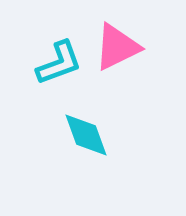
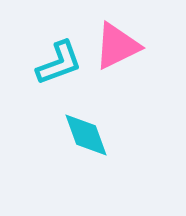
pink triangle: moved 1 px up
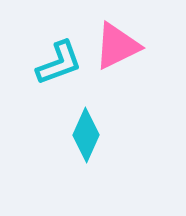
cyan diamond: rotated 44 degrees clockwise
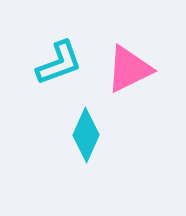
pink triangle: moved 12 px right, 23 px down
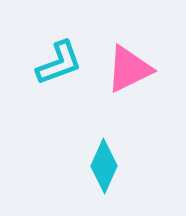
cyan diamond: moved 18 px right, 31 px down
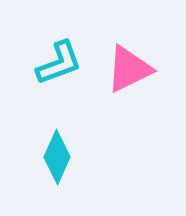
cyan diamond: moved 47 px left, 9 px up
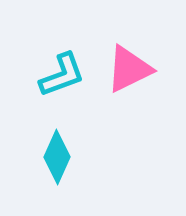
cyan L-shape: moved 3 px right, 12 px down
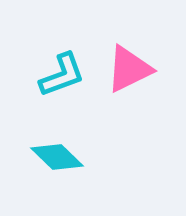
cyan diamond: rotated 70 degrees counterclockwise
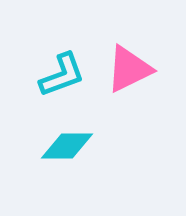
cyan diamond: moved 10 px right, 11 px up; rotated 44 degrees counterclockwise
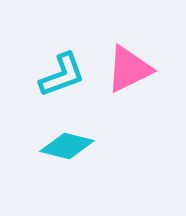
cyan diamond: rotated 14 degrees clockwise
